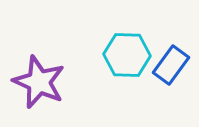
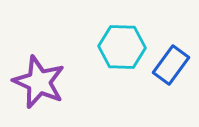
cyan hexagon: moved 5 px left, 8 px up
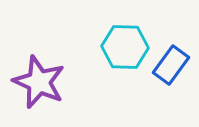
cyan hexagon: moved 3 px right
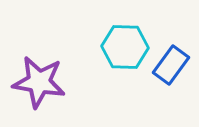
purple star: rotated 14 degrees counterclockwise
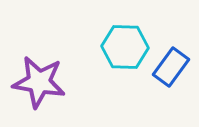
blue rectangle: moved 2 px down
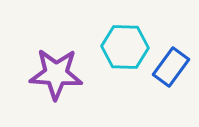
purple star: moved 17 px right, 8 px up; rotated 6 degrees counterclockwise
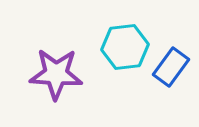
cyan hexagon: rotated 9 degrees counterclockwise
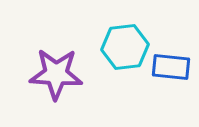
blue rectangle: rotated 60 degrees clockwise
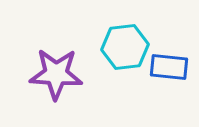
blue rectangle: moved 2 px left
